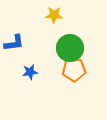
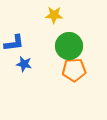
green circle: moved 1 px left, 2 px up
blue star: moved 6 px left, 8 px up; rotated 21 degrees clockwise
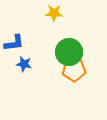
yellow star: moved 2 px up
green circle: moved 6 px down
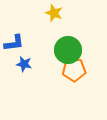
yellow star: rotated 18 degrees clockwise
green circle: moved 1 px left, 2 px up
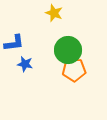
blue star: moved 1 px right
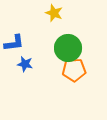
green circle: moved 2 px up
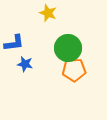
yellow star: moved 6 px left
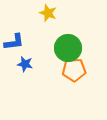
blue L-shape: moved 1 px up
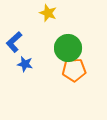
blue L-shape: rotated 145 degrees clockwise
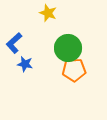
blue L-shape: moved 1 px down
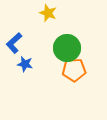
green circle: moved 1 px left
